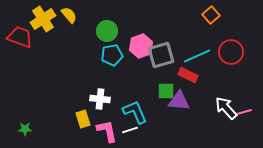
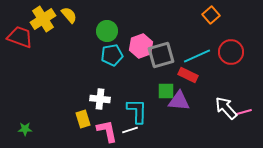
cyan L-shape: moved 2 px right, 1 px up; rotated 24 degrees clockwise
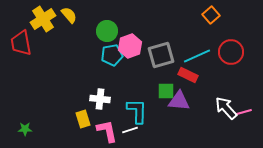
red trapezoid: moved 1 px right, 6 px down; rotated 120 degrees counterclockwise
pink hexagon: moved 11 px left
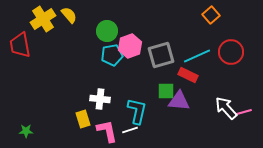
red trapezoid: moved 1 px left, 2 px down
cyan L-shape: rotated 12 degrees clockwise
green star: moved 1 px right, 2 px down
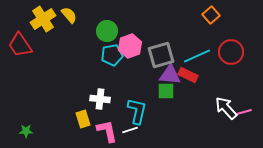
red trapezoid: rotated 24 degrees counterclockwise
purple triangle: moved 9 px left, 26 px up
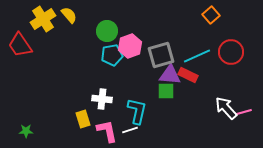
white cross: moved 2 px right
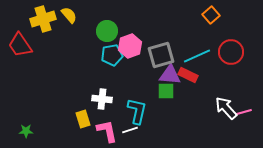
yellow cross: rotated 15 degrees clockwise
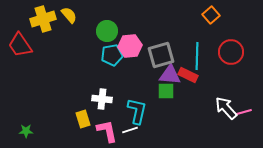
pink hexagon: rotated 15 degrees clockwise
cyan line: rotated 64 degrees counterclockwise
